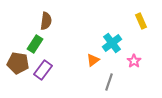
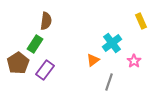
brown pentagon: rotated 30 degrees clockwise
purple rectangle: moved 2 px right
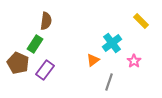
yellow rectangle: rotated 21 degrees counterclockwise
brown pentagon: rotated 15 degrees counterclockwise
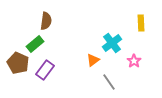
yellow rectangle: moved 2 px down; rotated 42 degrees clockwise
green rectangle: rotated 18 degrees clockwise
gray line: rotated 54 degrees counterclockwise
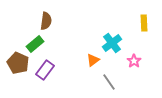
yellow rectangle: moved 3 px right
